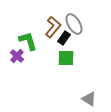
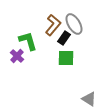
brown L-shape: moved 2 px up
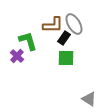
brown L-shape: rotated 50 degrees clockwise
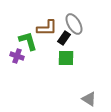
brown L-shape: moved 6 px left, 3 px down
purple cross: rotated 24 degrees counterclockwise
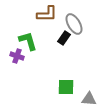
brown L-shape: moved 14 px up
green square: moved 29 px down
gray triangle: rotated 28 degrees counterclockwise
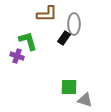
gray ellipse: rotated 30 degrees clockwise
green square: moved 3 px right
gray triangle: moved 4 px left, 1 px down; rotated 14 degrees clockwise
